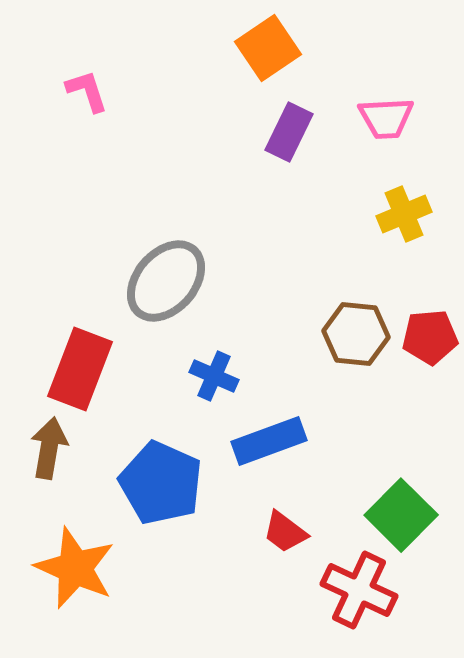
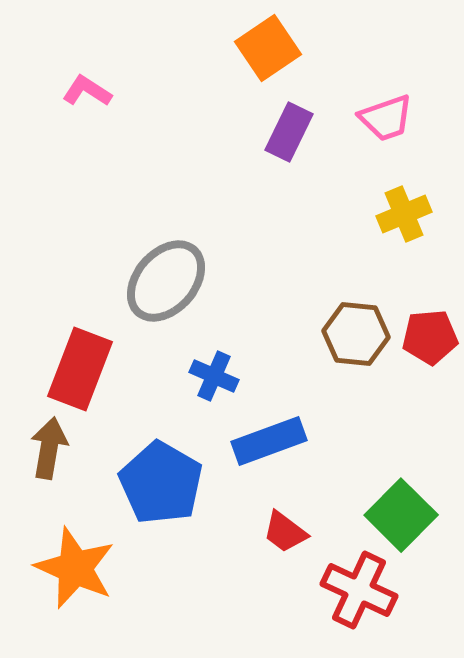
pink L-shape: rotated 39 degrees counterclockwise
pink trapezoid: rotated 16 degrees counterclockwise
blue pentagon: rotated 6 degrees clockwise
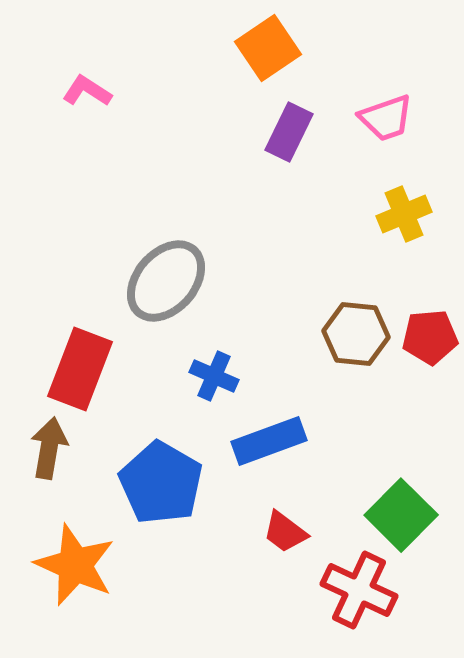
orange star: moved 3 px up
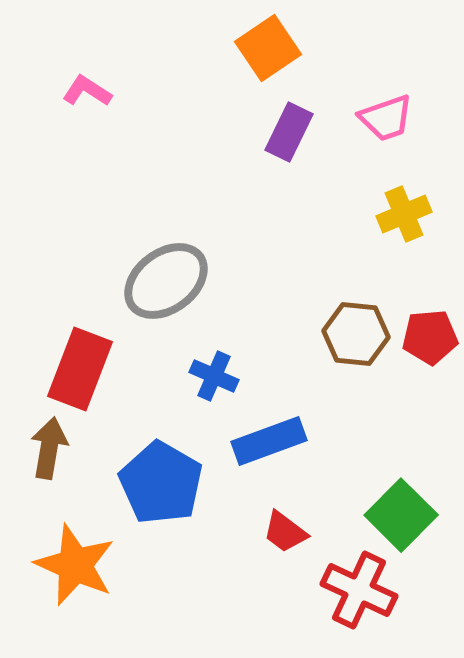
gray ellipse: rotated 12 degrees clockwise
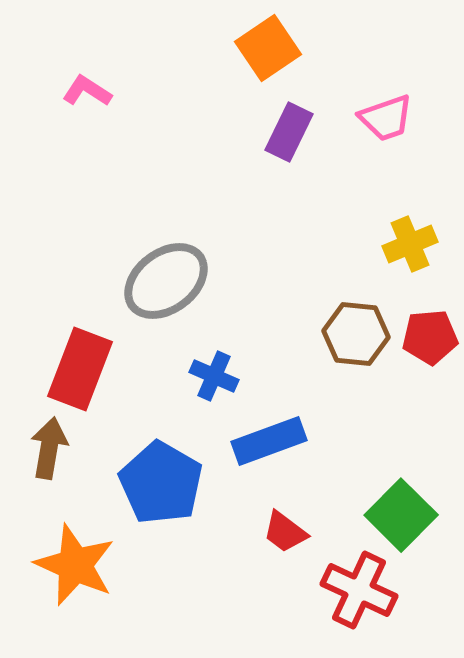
yellow cross: moved 6 px right, 30 px down
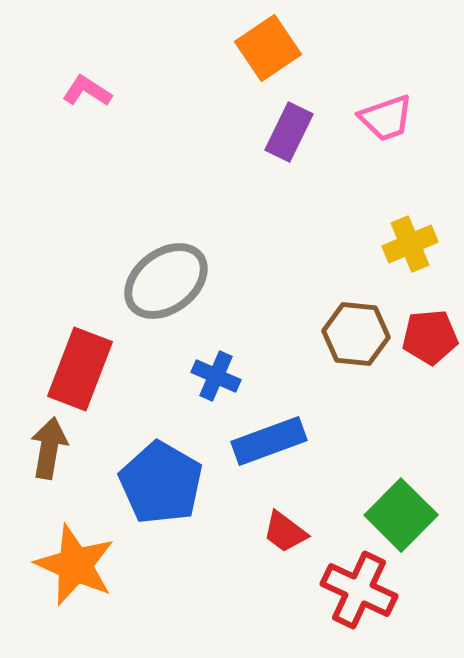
blue cross: moved 2 px right
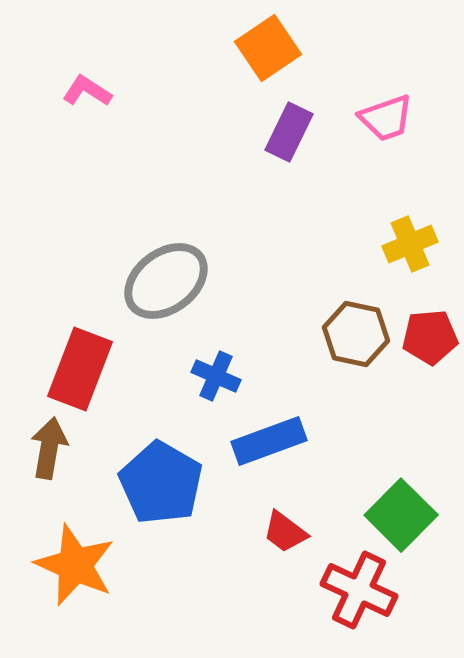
brown hexagon: rotated 6 degrees clockwise
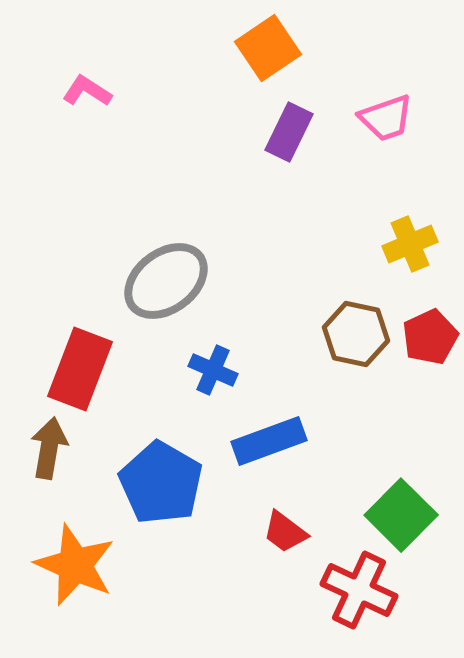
red pentagon: rotated 20 degrees counterclockwise
blue cross: moved 3 px left, 6 px up
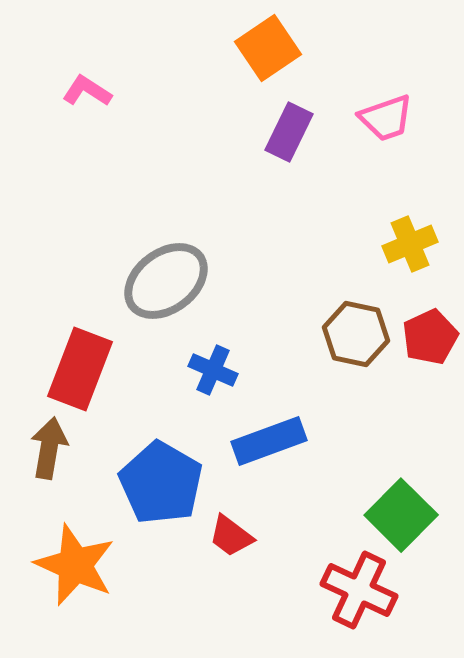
red trapezoid: moved 54 px left, 4 px down
